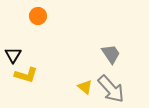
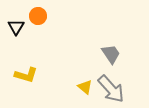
black triangle: moved 3 px right, 28 px up
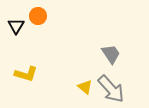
black triangle: moved 1 px up
yellow L-shape: moved 1 px up
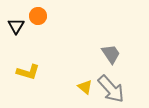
yellow L-shape: moved 2 px right, 2 px up
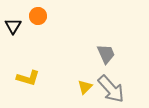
black triangle: moved 3 px left
gray trapezoid: moved 5 px left; rotated 10 degrees clockwise
yellow L-shape: moved 6 px down
yellow triangle: rotated 35 degrees clockwise
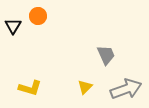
gray trapezoid: moved 1 px down
yellow L-shape: moved 2 px right, 10 px down
gray arrow: moved 15 px right; rotated 68 degrees counterclockwise
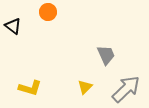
orange circle: moved 10 px right, 4 px up
black triangle: rotated 24 degrees counterclockwise
gray arrow: rotated 24 degrees counterclockwise
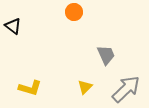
orange circle: moved 26 px right
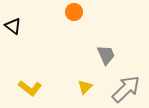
yellow L-shape: rotated 20 degrees clockwise
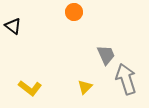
gray arrow: moved 10 px up; rotated 64 degrees counterclockwise
